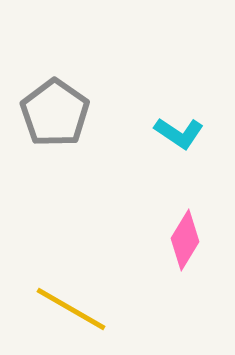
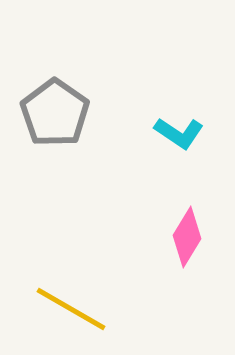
pink diamond: moved 2 px right, 3 px up
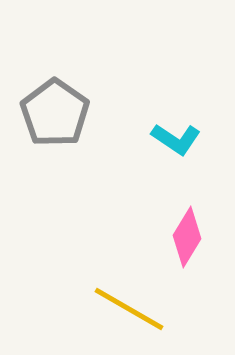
cyan L-shape: moved 3 px left, 6 px down
yellow line: moved 58 px right
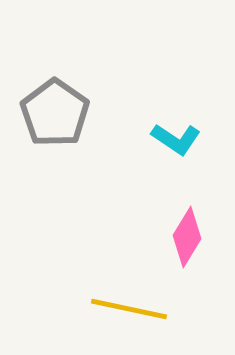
yellow line: rotated 18 degrees counterclockwise
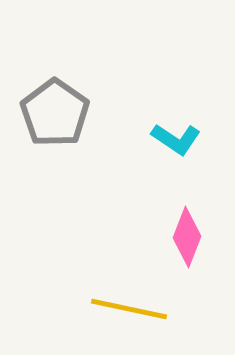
pink diamond: rotated 10 degrees counterclockwise
